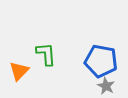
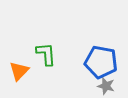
blue pentagon: moved 1 px down
gray star: rotated 12 degrees counterclockwise
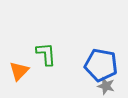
blue pentagon: moved 3 px down
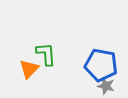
orange triangle: moved 10 px right, 2 px up
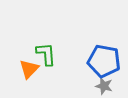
blue pentagon: moved 3 px right, 4 px up
gray star: moved 2 px left
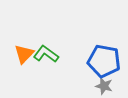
green L-shape: rotated 50 degrees counterclockwise
orange triangle: moved 5 px left, 15 px up
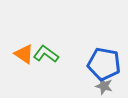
orange triangle: rotated 40 degrees counterclockwise
blue pentagon: moved 3 px down
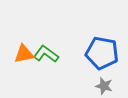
orange triangle: rotated 45 degrees counterclockwise
blue pentagon: moved 2 px left, 11 px up
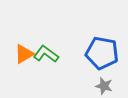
orange triangle: rotated 20 degrees counterclockwise
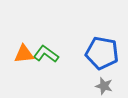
orange triangle: rotated 25 degrees clockwise
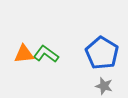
blue pentagon: rotated 20 degrees clockwise
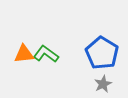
gray star: moved 1 px left, 2 px up; rotated 30 degrees clockwise
